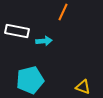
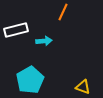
white rectangle: moved 1 px left, 1 px up; rotated 25 degrees counterclockwise
cyan pentagon: rotated 16 degrees counterclockwise
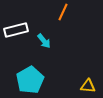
cyan arrow: rotated 56 degrees clockwise
yellow triangle: moved 5 px right, 1 px up; rotated 14 degrees counterclockwise
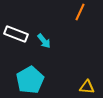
orange line: moved 17 px right
white rectangle: moved 4 px down; rotated 35 degrees clockwise
yellow triangle: moved 1 px left, 1 px down
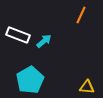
orange line: moved 1 px right, 3 px down
white rectangle: moved 2 px right, 1 px down
cyan arrow: rotated 91 degrees counterclockwise
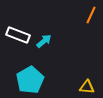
orange line: moved 10 px right
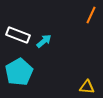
cyan pentagon: moved 11 px left, 8 px up
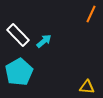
orange line: moved 1 px up
white rectangle: rotated 25 degrees clockwise
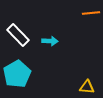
orange line: moved 1 px up; rotated 60 degrees clockwise
cyan arrow: moved 6 px right; rotated 42 degrees clockwise
cyan pentagon: moved 2 px left, 2 px down
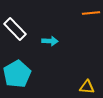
white rectangle: moved 3 px left, 6 px up
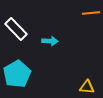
white rectangle: moved 1 px right
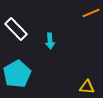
orange line: rotated 18 degrees counterclockwise
cyan arrow: rotated 84 degrees clockwise
